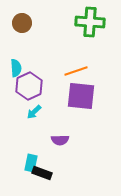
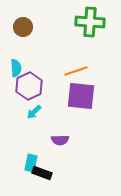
brown circle: moved 1 px right, 4 px down
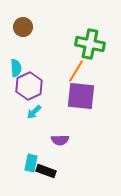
green cross: moved 22 px down; rotated 8 degrees clockwise
orange line: rotated 40 degrees counterclockwise
black rectangle: moved 4 px right, 2 px up
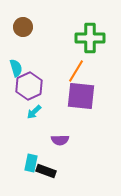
green cross: moved 6 px up; rotated 12 degrees counterclockwise
cyan semicircle: rotated 12 degrees counterclockwise
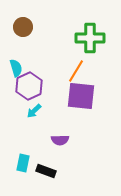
cyan arrow: moved 1 px up
cyan rectangle: moved 8 px left
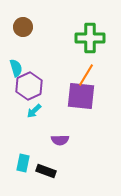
orange line: moved 10 px right, 4 px down
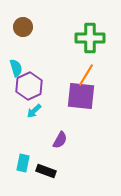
purple semicircle: rotated 60 degrees counterclockwise
